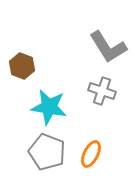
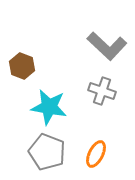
gray L-shape: moved 1 px left, 1 px up; rotated 15 degrees counterclockwise
orange ellipse: moved 5 px right
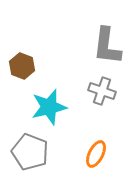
gray L-shape: rotated 54 degrees clockwise
cyan star: rotated 24 degrees counterclockwise
gray pentagon: moved 17 px left
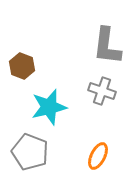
orange ellipse: moved 2 px right, 2 px down
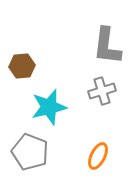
brown hexagon: rotated 25 degrees counterclockwise
gray cross: rotated 36 degrees counterclockwise
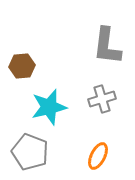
gray cross: moved 8 px down
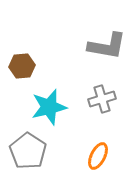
gray L-shape: rotated 87 degrees counterclockwise
gray pentagon: moved 2 px left, 1 px up; rotated 12 degrees clockwise
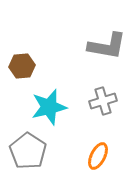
gray cross: moved 1 px right, 2 px down
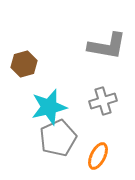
brown hexagon: moved 2 px right, 2 px up; rotated 10 degrees counterclockwise
gray pentagon: moved 30 px right, 13 px up; rotated 15 degrees clockwise
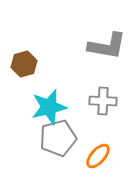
gray cross: rotated 20 degrees clockwise
gray pentagon: rotated 9 degrees clockwise
orange ellipse: rotated 16 degrees clockwise
